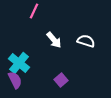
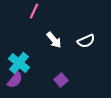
white semicircle: rotated 138 degrees clockwise
purple semicircle: rotated 66 degrees clockwise
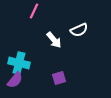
white semicircle: moved 7 px left, 11 px up
cyan cross: rotated 25 degrees counterclockwise
purple square: moved 2 px left, 2 px up; rotated 24 degrees clockwise
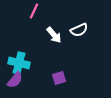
white arrow: moved 5 px up
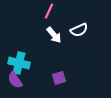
pink line: moved 15 px right
purple semicircle: rotated 108 degrees clockwise
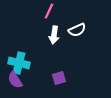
white semicircle: moved 2 px left
white arrow: rotated 48 degrees clockwise
